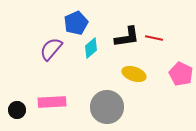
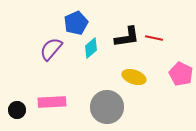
yellow ellipse: moved 3 px down
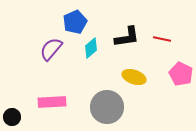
blue pentagon: moved 1 px left, 1 px up
red line: moved 8 px right, 1 px down
black circle: moved 5 px left, 7 px down
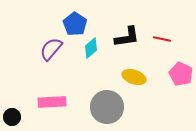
blue pentagon: moved 2 px down; rotated 15 degrees counterclockwise
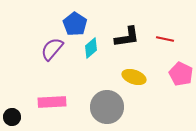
red line: moved 3 px right
purple semicircle: moved 1 px right
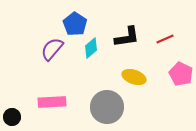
red line: rotated 36 degrees counterclockwise
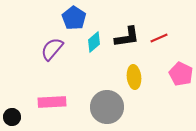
blue pentagon: moved 1 px left, 6 px up
red line: moved 6 px left, 1 px up
cyan diamond: moved 3 px right, 6 px up
yellow ellipse: rotated 65 degrees clockwise
